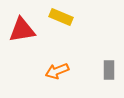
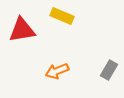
yellow rectangle: moved 1 px right, 1 px up
gray rectangle: rotated 30 degrees clockwise
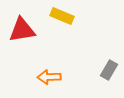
orange arrow: moved 8 px left, 6 px down; rotated 20 degrees clockwise
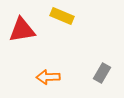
gray rectangle: moved 7 px left, 3 px down
orange arrow: moved 1 px left
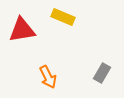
yellow rectangle: moved 1 px right, 1 px down
orange arrow: rotated 115 degrees counterclockwise
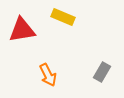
gray rectangle: moved 1 px up
orange arrow: moved 2 px up
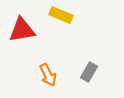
yellow rectangle: moved 2 px left, 2 px up
gray rectangle: moved 13 px left
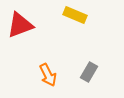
yellow rectangle: moved 14 px right
red triangle: moved 2 px left, 5 px up; rotated 12 degrees counterclockwise
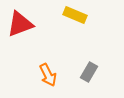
red triangle: moved 1 px up
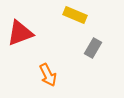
red triangle: moved 9 px down
gray rectangle: moved 4 px right, 24 px up
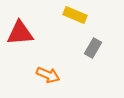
red triangle: rotated 16 degrees clockwise
orange arrow: rotated 40 degrees counterclockwise
